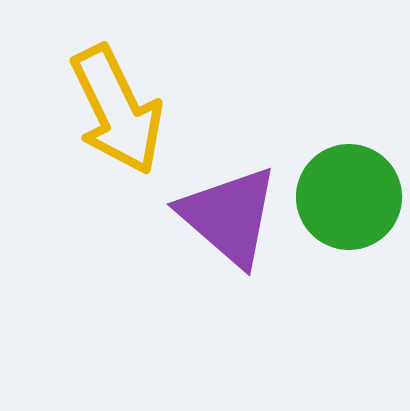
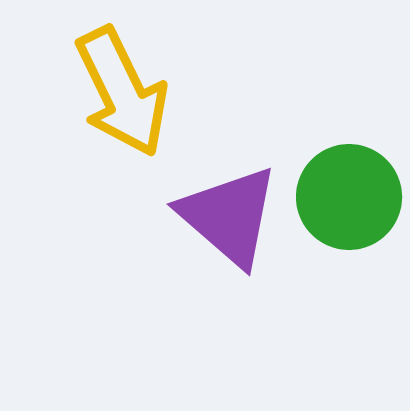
yellow arrow: moved 5 px right, 18 px up
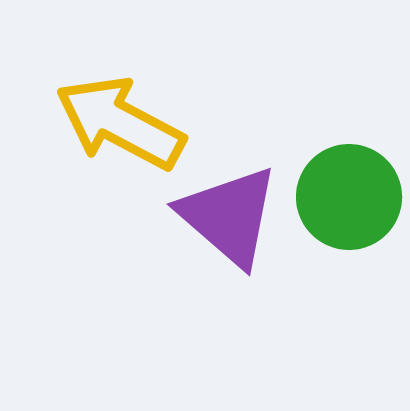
yellow arrow: moved 2 px left, 31 px down; rotated 144 degrees clockwise
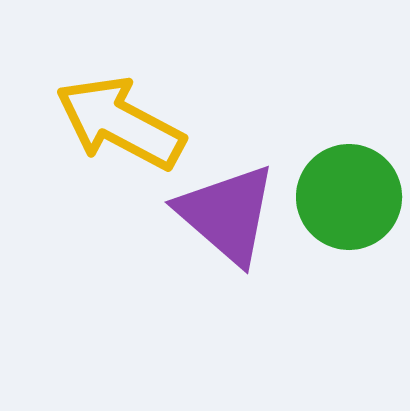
purple triangle: moved 2 px left, 2 px up
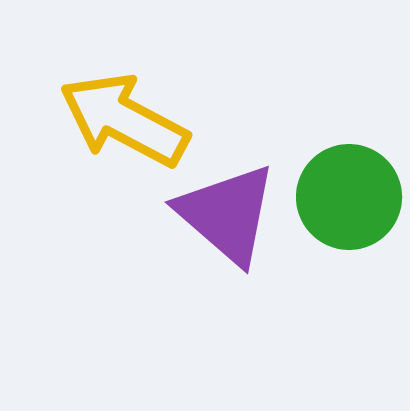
yellow arrow: moved 4 px right, 3 px up
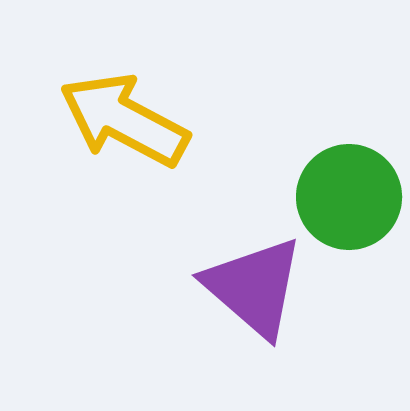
purple triangle: moved 27 px right, 73 px down
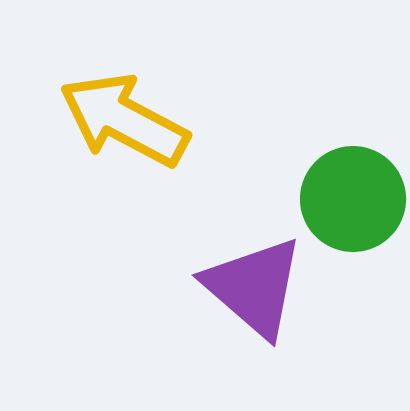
green circle: moved 4 px right, 2 px down
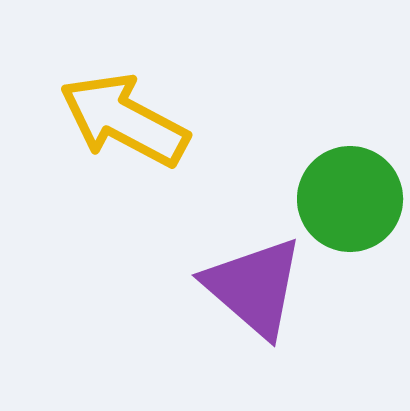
green circle: moved 3 px left
